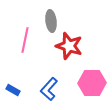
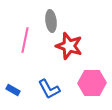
blue L-shape: rotated 70 degrees counterclockwise
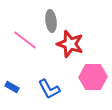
pink line: rotated 65 degrees counterclockwise
red star: moved 1 px right, 2 px up
pink hexagon: moved 1 px right, 6 px up
blue rectangle: moved 1 px left, 3 px up
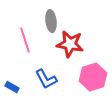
pink line: rotated 35 degrees clockwise
red star: rotated 8 degrees counterclockwise
pink hexagon: rotated 16 degrees counterclockwise
blue L-shape: moved 3 px left, 10 px up
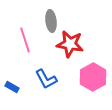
pink hexagon: rotated 12 degrees counterclockwise
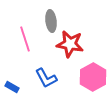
pink line: moved 1 px up
blue L-shape: moved 1 px up
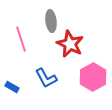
pink line: moved 4 px left
red star: rotated 16 degrees clockwise
